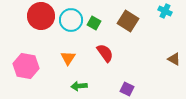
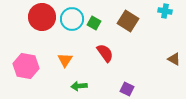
cyan cross: rotated 16 degrees counterclockwise
red circle: moved 1 px right, 1 px down
cyan circle: moved 1 px right, 1 px up
orange triangle: moved 3 px left, 2 px down
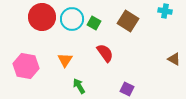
green arrow: rotated 63 degrees clockwise
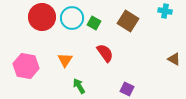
cyan circle: moved 1 px up
